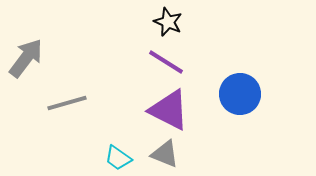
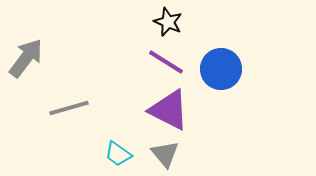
blue circle: moved 19 px left, 25 px up
gray line: moved 2 px right, 5 px down
gray triangle: rotated 28 degrees clockwise
cyan trapezoid: moved 4 px up
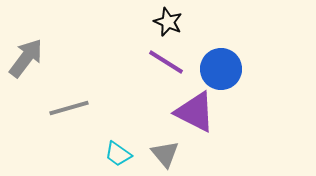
purple triangle: moved 26 px right, 2 px down
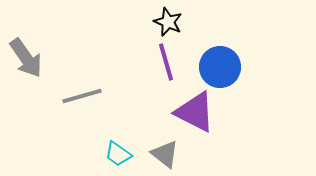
gray arrow: rotated 108 degrees clockwise
purple line: rotated 42 degrees clockwise
blue circle: moved 1 px left, 2 px up
gray line: moved 13 px right, 12 px up
gray triangle: rotated 12 degrees counterclockwise
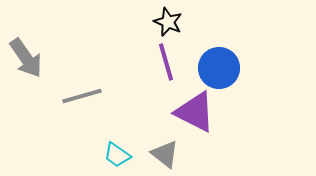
blue circle: moved 1 px left, 1 px down
cyan trapezoid: moved 1 px left, 1 px down
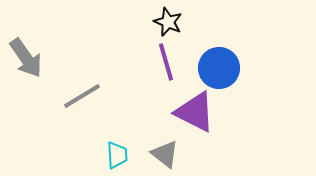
gray line: rotated 15 degrees counterclockwise
cyan trapezoid: rotated 128 degrees counterclockwise
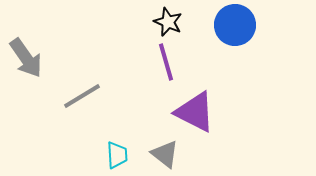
blue circle: moved 16 px right, 43 px up
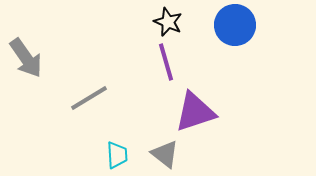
gray line: moved 7 px right, 2 px down
purple triangle: rotated 45 degrees counterclockwise
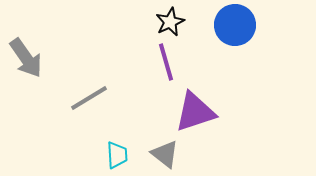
black star: moved 2 px right; rotated 24 degrees clockwise
